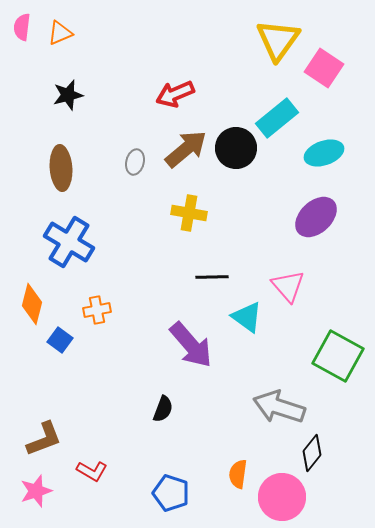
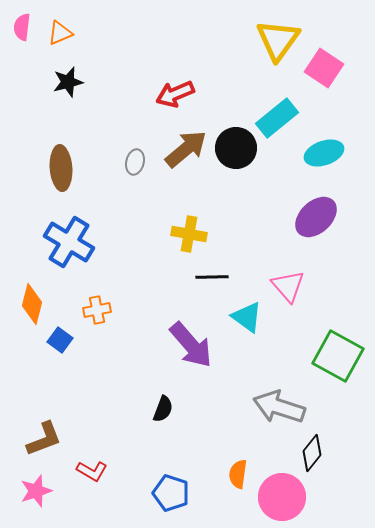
black star: moved 13 px up
yellow cross: moved 21 px down
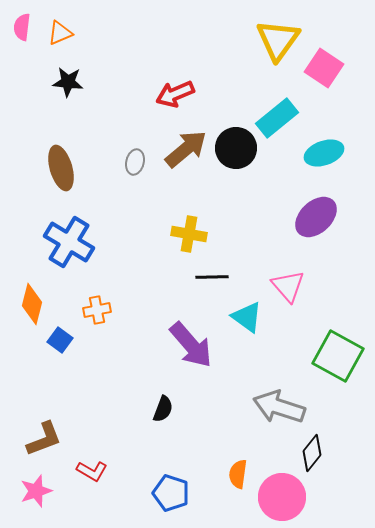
black star: rotated 20 degrees clockwise
brown ellipse: rotated 12 degrees counterclockwise
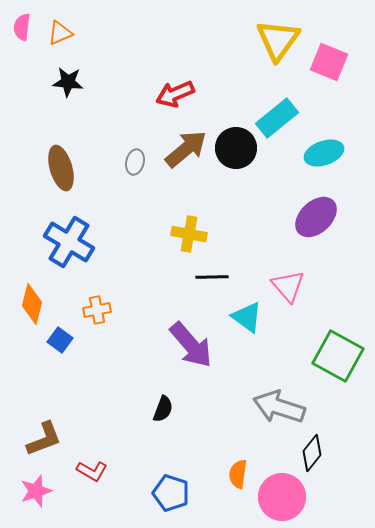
pink square: moved 5 px right, 6 px up; rotated 12 degrees counterclockwise
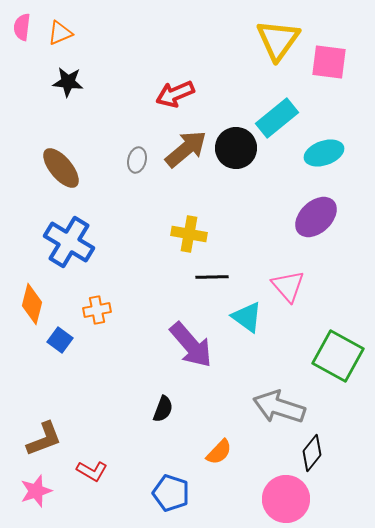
pink square: rotated 15 degrees counterclockwise
gray ellipse: moved 2 px right, 2 px up
brown ellipse: rotated 24 degrees counterclockwise
orange semicircle: moved 19 px left, 22 px up; rotated 144 degrees counterclockwise
pink circle: moved 4 px right, 2 px down
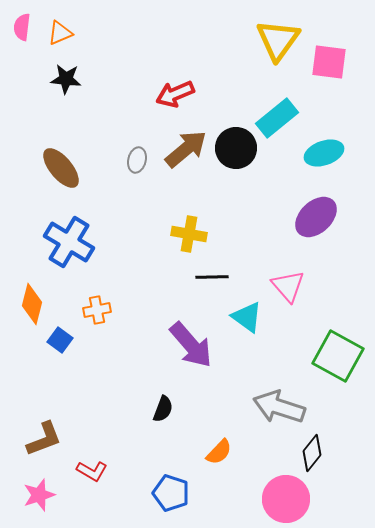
black star: moved 2 px left, 3 px up
pink star: moved 3 px right, 4 px down
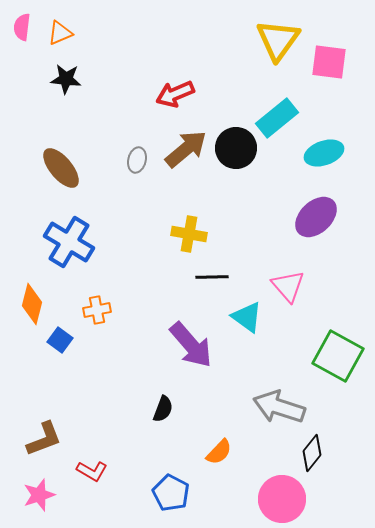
blue pentagon: rotated 9 degrees clockwise
pink circle: moved 4 px left
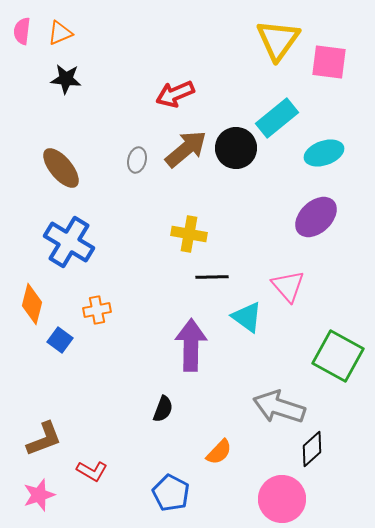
pink semicircle: moved 4 px down
purple arrow: rotated 138 degrees counterclockwise
black diamond: moved 4 px up; rotated 9 degrees clockwise
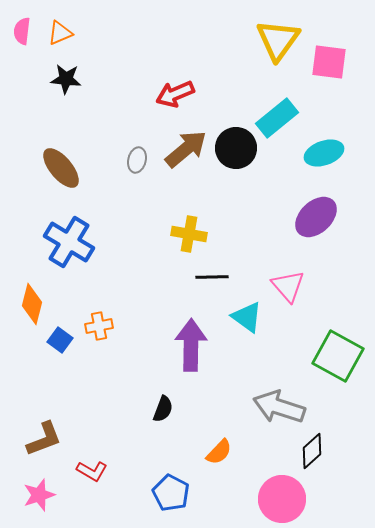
orange cross: moved 2 px right, 16 px down
black diamond: moved 2 px down
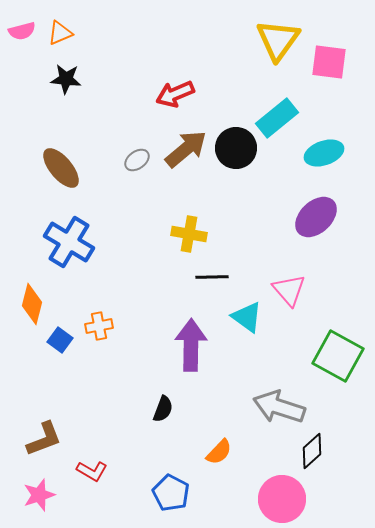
pink semicircle: rotated 112 degrees counterclockwise
gray ellipse: rotated 40 degrees clockwise
pink triangle: moved 1 px right, 4 px down
